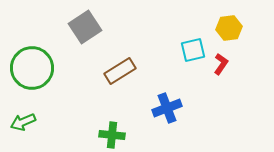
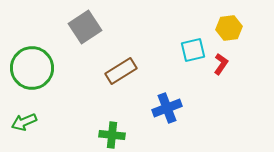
brown rectangle: moved 1 px right
green arrow: moved 1 px right
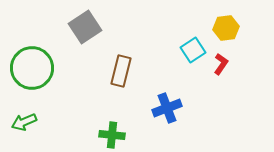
yellow hexagon: moved 3 px left
cyan square: rotated 20 degrees counterclockwise
brown rectangle: rotated 44 degrees counterclockwise
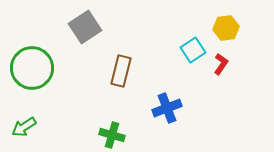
green arrow: moved 5 px down; rotated 10 degrees counterclockwise
green cross: rotated 10 degrees clockwise
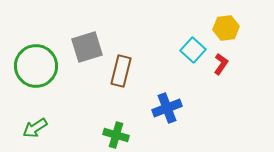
gray square: moved 2 px right, 20 px down; rotated 16 degrees clockwise
cyan square: rotated 15 degrees counterclockwise
green circle: moved 4 px right, 2 px up
green arrow: moved 11 px right, 1 px down
green cross: moved 4 px right
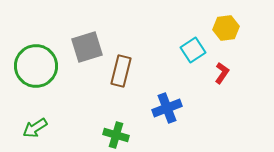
cyan square: rotated 15 degrees clockwise
red L-shape: moved 1 px right, 9 px down
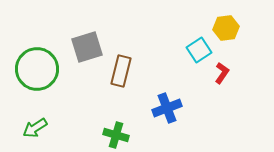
cyan square: moved 6 px right
green circle: moved 1 px right, 3 px down
